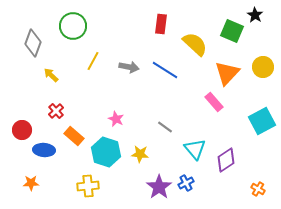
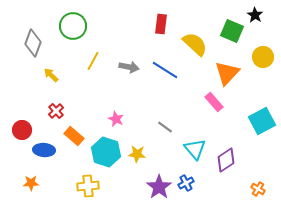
yellow circle: moved 10 px up
yellow star: moved 3 px left
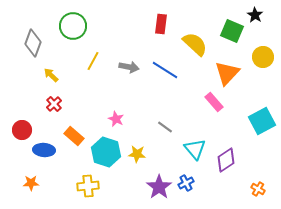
red cross: moved 2 px left, 7 px up
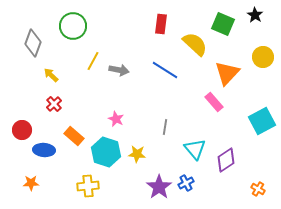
green square: moved 9 px left, 7 px up
gray arrow: moved 10 px left, 3 px down
gray line: rotated 63 degrees clockwise
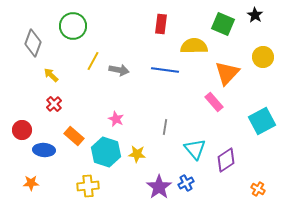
yellow semicircle: moved 1 px left, 2 px down; rotated 44 degrees counterclockwise
blue line: rotated 24 degrees counterclockwise
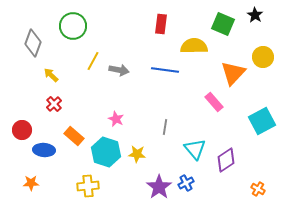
orange triangle: moved 6 px right
